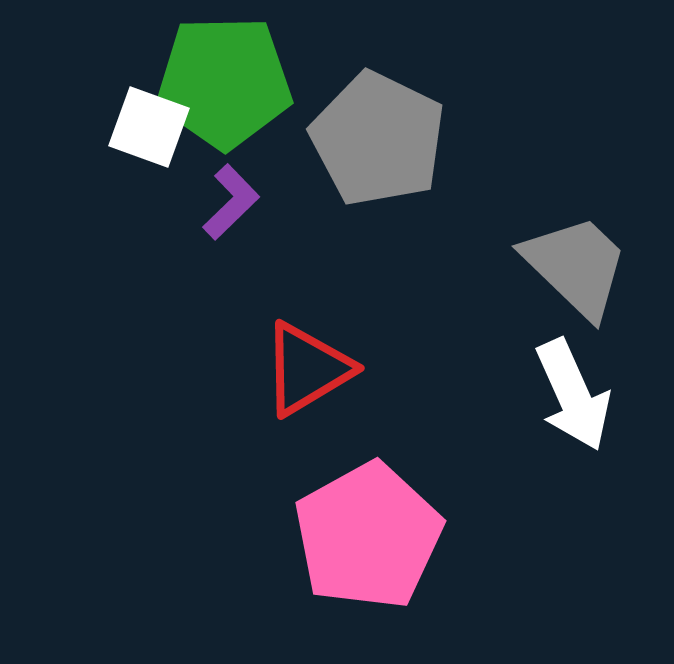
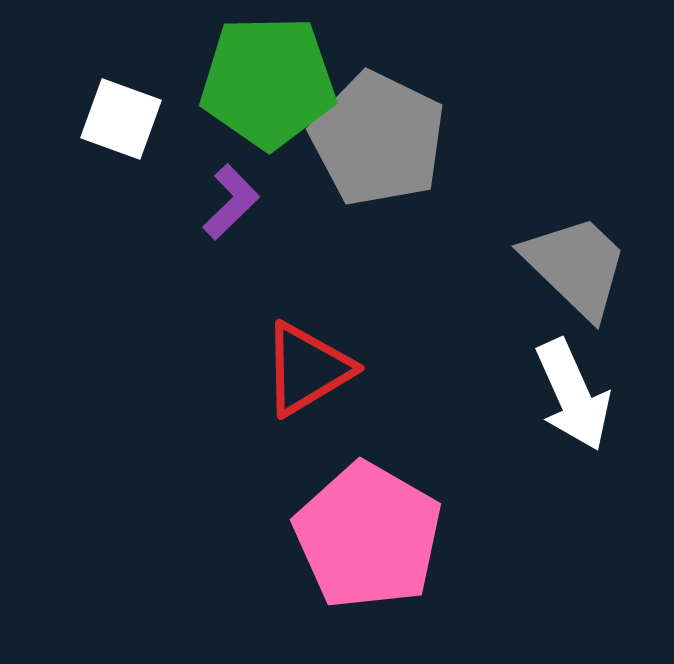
green pentagon: moved 44 px right
white square: moved 28 px left, 8 px up
pink pentagon: rotated 13 degrees counterclockwise
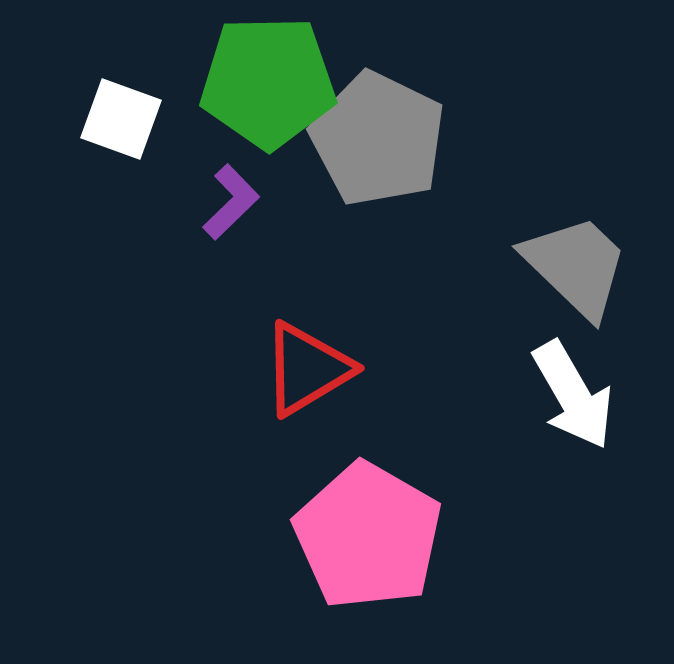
white arrow: rotated 6 degrees counterclockwise
